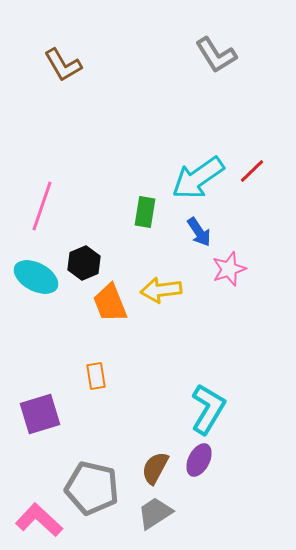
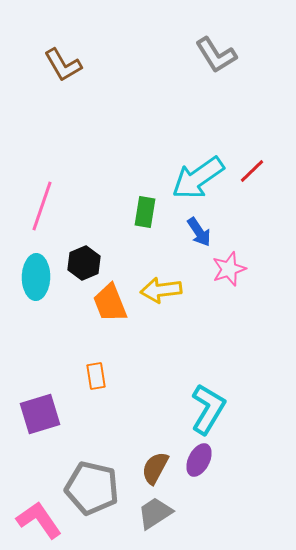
cyan ellipse: rotated 63 degrees clockwise
pink L-shape: rotated 12 degrees clockwise
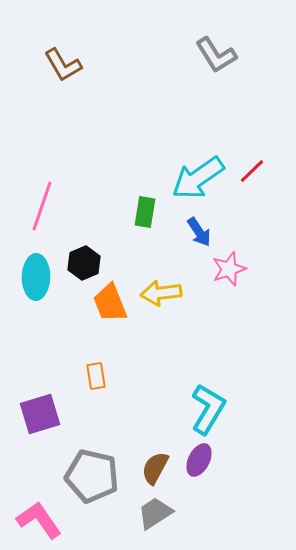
yellow arrow: moved 3 px down
gray pentagon: moved 12 px up
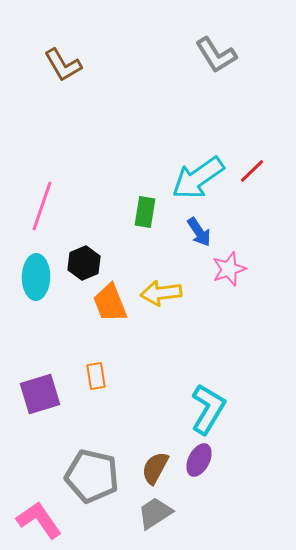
purple square: moved 20 px up
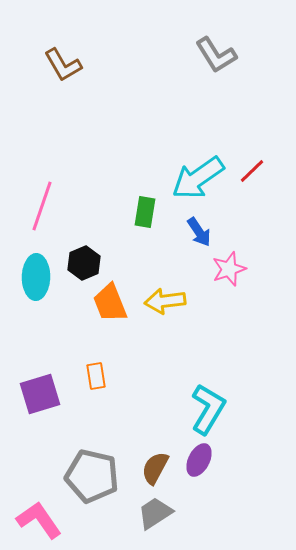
yellow arrow: moved 4 px right, 8 px down
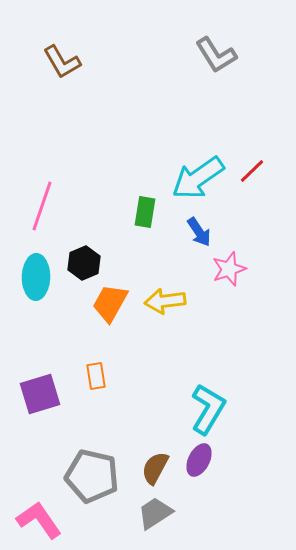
brown L-shape: moved 1 px left, 3 px up
orange trapezoid: rotated 51 degrees clockwise
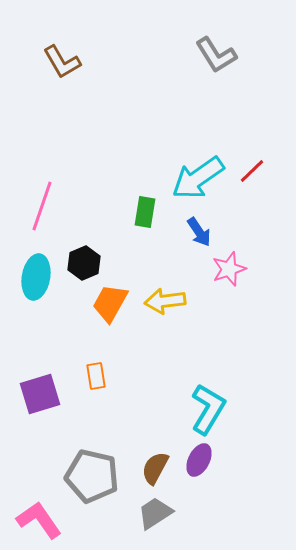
cyan ellipse: rotated 9 degrees clockwise
